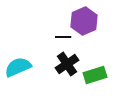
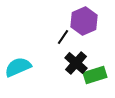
black line: rotated 56 degrees counterclockwise
black cross: moved 9 px right, 1 px up; rotated 15 degrees counterclockwise
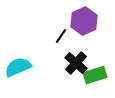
black line: moved 2 px left, 1 px up
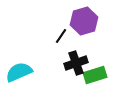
purple hexagon: rotated 8 degrees clockwise
black cross: rotated 30 degrees clockwise
cyan semicircle: moved 1 px right, 5 px down
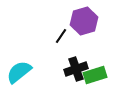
black cross: moved 6 px down
cyan semicircle: rotated 16 degrees counterclockwise
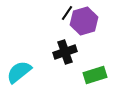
black line: moved 6 px right, 23 px up
black cross: moved 11 px left, 17 px up
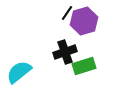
green rectangle: moved 11 px left, 9 px up
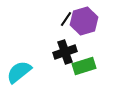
black line: moved 1 px left, 6 px down
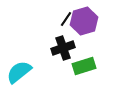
black cross: moved 2 px left, 4 px up
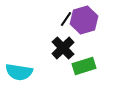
purple hexagon: moved 1 px up
black cross: rotated 25 degrees counterclockwise
cyan semicircle: rotated 132 degrees counterclockwise
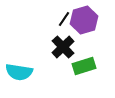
black line: moved 2 px left
black cross: moved 1 px up
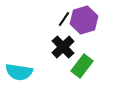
green rectangle: moved 2 px left; rotated 35 degrees counterclockwise
